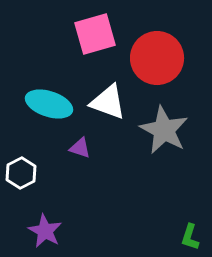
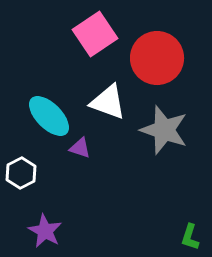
pink square: rotated 18 degrees counterclockwise
cyan ellipse: moved 12 px down; rotated 27 degrees clockwise
gray star: rotated 9 degrees counterclockwise
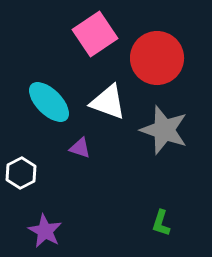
cyan ellipse: moved 14 px up
green L-shape: moved 29 px left, 14 px up
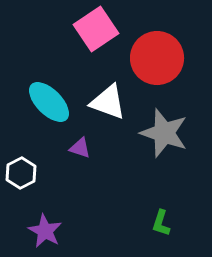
pink square: moved 1 px right, 5 px up
gray star: moved 3 px down
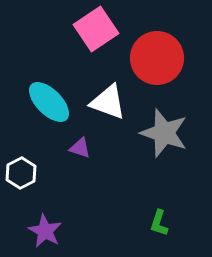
green L-shape: moved 2 px left
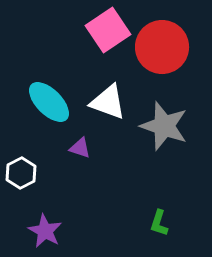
pink square: moved 12 px right, 1 px down
red circle: moved 5 px right, 11 px up
gray star: moved 7 px up
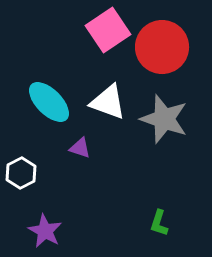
gray star: moved 7 px up
